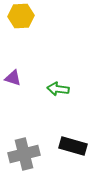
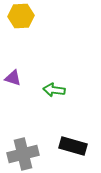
green arrow: moved 4 px left, 1 px down
gray cross: moved 1 px left
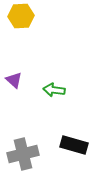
purple triangle: moved 1 px right, 2 px down; rotated 24 degrees clockwise
black rectangle: moved 1 px right, 1 px up
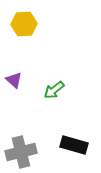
yellow hexagon: moved 3 px right, 8 px down
green arrow: rotated 45 degrees counterclockwise
gray cross: moved 2 px left, 2 px up
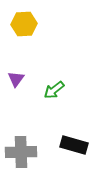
purple triangle: moved 2 px right, 1 px up; rotated 24 degrees clockwise
gray cross: rotated 12 degrees clockwise
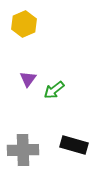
yellow hexagon: rotated 20 degrees counterclockwise
purple triangle: moved 12 px right
gray cross: moved 2 px right, 2 px up
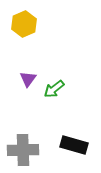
green arrow: moved 1 px up
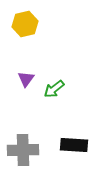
yellow hexagon: moved 1 px right; rotated 10 degrees clockwise
purple triangle: moved 2 px left
black rectangle: rotated 12 degrees counterclockwise
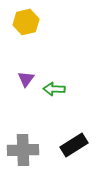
yellow hexagon: moved 1 px right, 2 px up
green arrow: rotated 40 degrees clockwise
black rectangle: rotated 36 degrees counterclockwise
